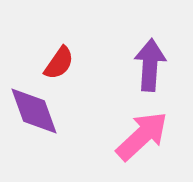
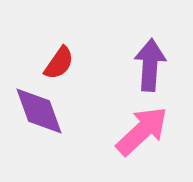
purple diamond: moved 5 px right
pink arrow: moved 5 px up
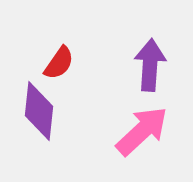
purple diamond: rotated 26 degrees clockwise
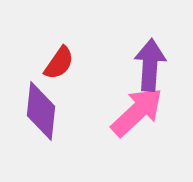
purple diamond: moved 2 px right
pink arrow: moved 5 px left, 19 px up
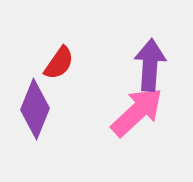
purple diamond: moved 6 px left, 2 px up; rotated 16 degrees clockwise
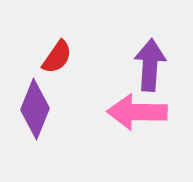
red semicircle: moved 2 px left, 6 px up
pink arrow: rotated 136 degrees counterclockwise
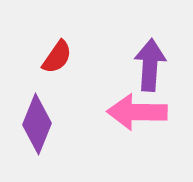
purple diamond: moved 2 px right, 15 px down
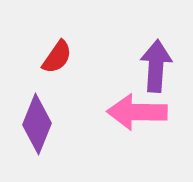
purple arrow: moved 6 px right, 1 px down
